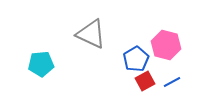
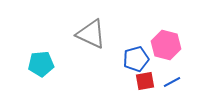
blue pentagon: rotated 15 degrees clockwise
red square: rotated 18 degrees clockwise
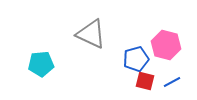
red square: rotated 24 degrees clockwise
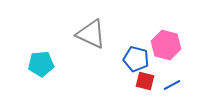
blue pentagon: rotated 30 degrees clockwise
blue line: moved 3 px down
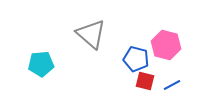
gray triangle: rotated 16 degrees clockwise
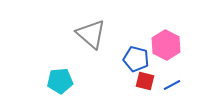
pink hexagon: rotated 12 degrees clockwise
cyan pentagon: moved 19 px right, 17 px down
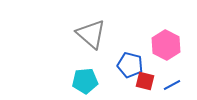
blue pentagon: moved 6 px left, 6 px down
cyan pentagon: moved 25 px right
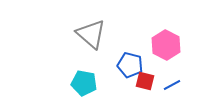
cyan pentagon: moved 1 px left, 2 px down; rotated 15 degrees clockwise
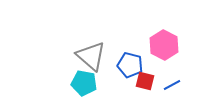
gray triangle: moved 22 px down
pink hexagon: moved 2 px left
